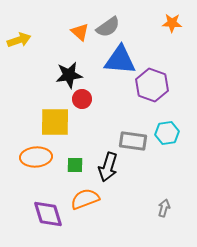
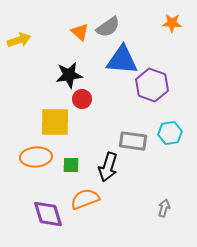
blue triangle: moved 2 px right
cyan hexagon: moved 3 px right
green square: moved 4 px left
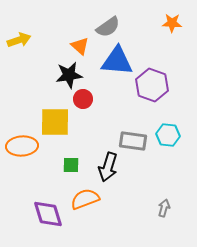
orange triangle: moved 14 px down
blue triangle: moved 5 px left, 1 px down
red circle: moved 1 px right
cyan hexagon: moved 2 px left, 2 px down; rotated 15 degrees clockwise
orange ellipse: moved 14 px left, 11 px up
